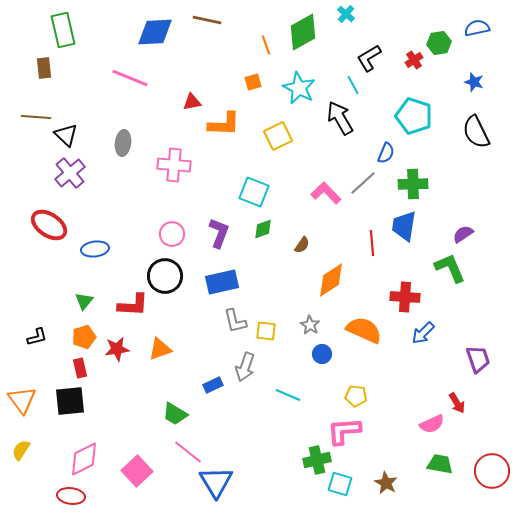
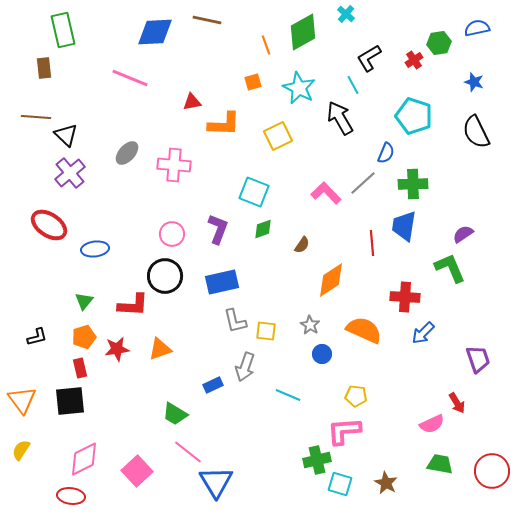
gray ellipse at (123, 143): moved 4 px right, 10 px down; rotated 35 degrees clockwise
purple L-shape at (219, 233): moved 1 px left, 4 px up
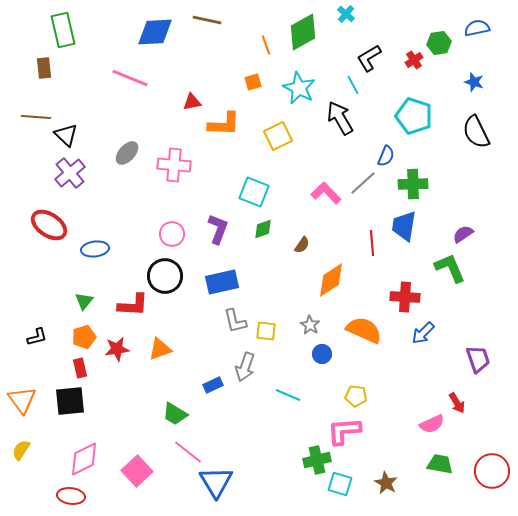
blue semicircle at (386, 153): moved 3 px down
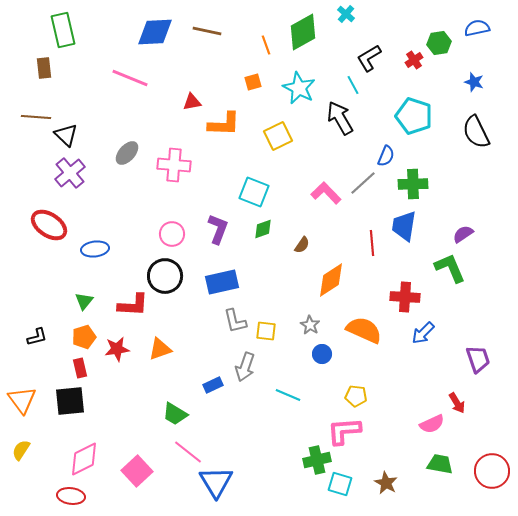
brown line at (207, 20): moved 11 px down
